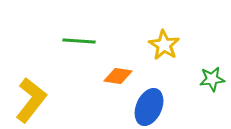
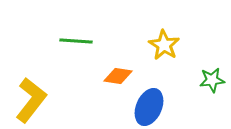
green line: moved 3 px left
green star: moved 1 px down
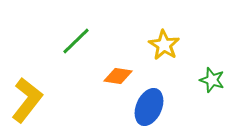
green line: rotated 48 degrees counterclockwise
green star: rotated 25 degrees clockwise
yellow L-shape: moved 4 px left
